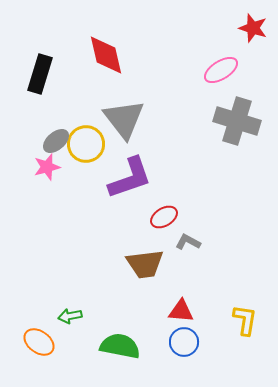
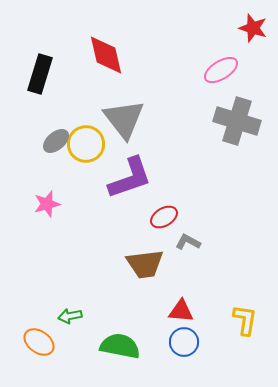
pink star: moved 37 px down
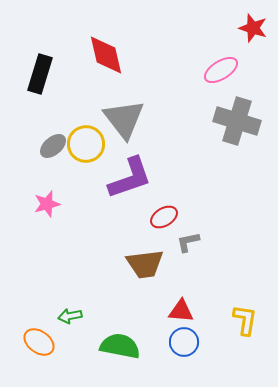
gray ellipse: moved 3 px left, 5 px down
gray L-shape: rotated 40 degrees counterclockwise
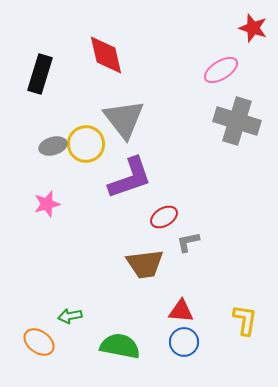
gray ellipse: rotated 24 degrees clockwise
